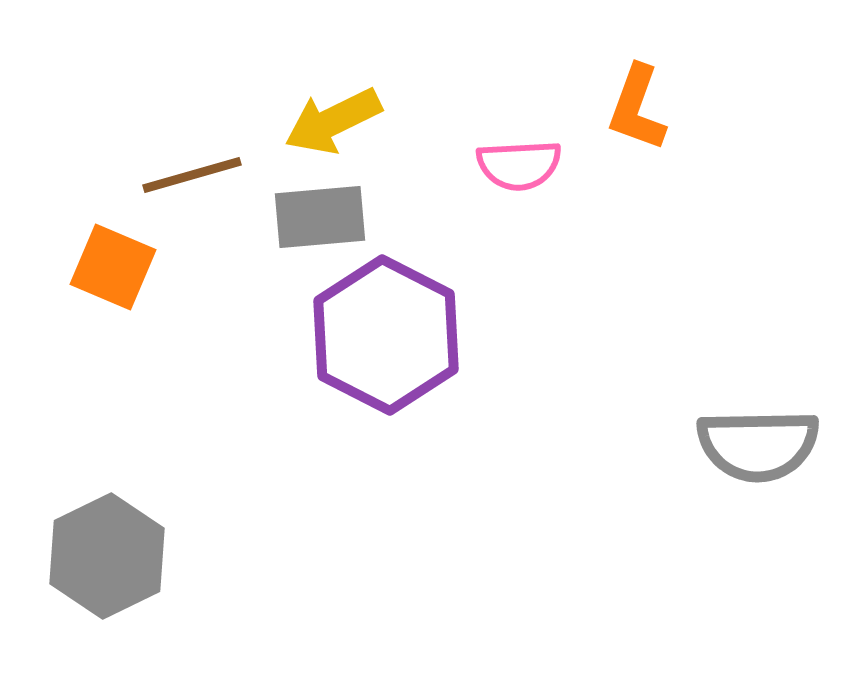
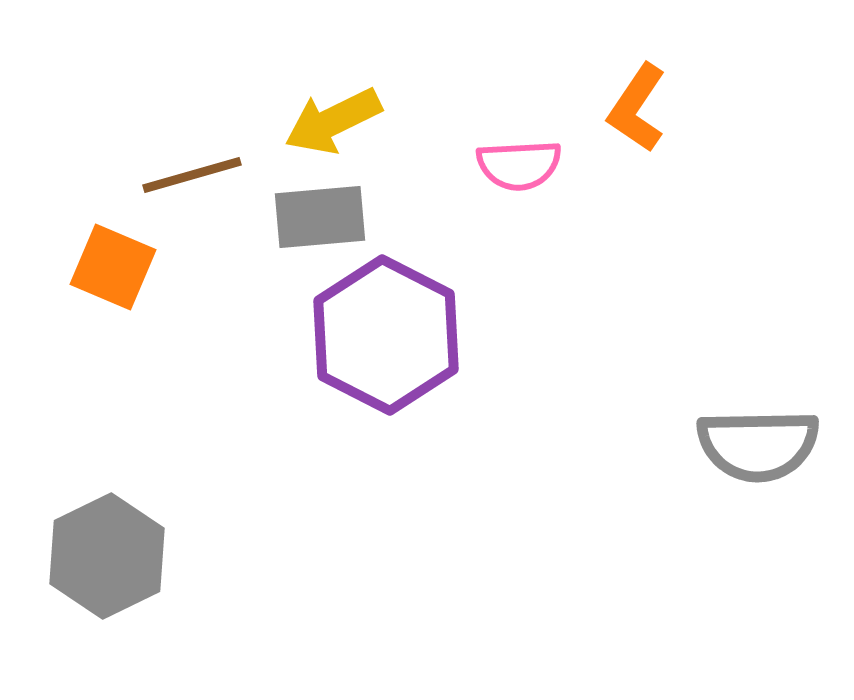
orange L-shape: rotated 14 degrees clockwise
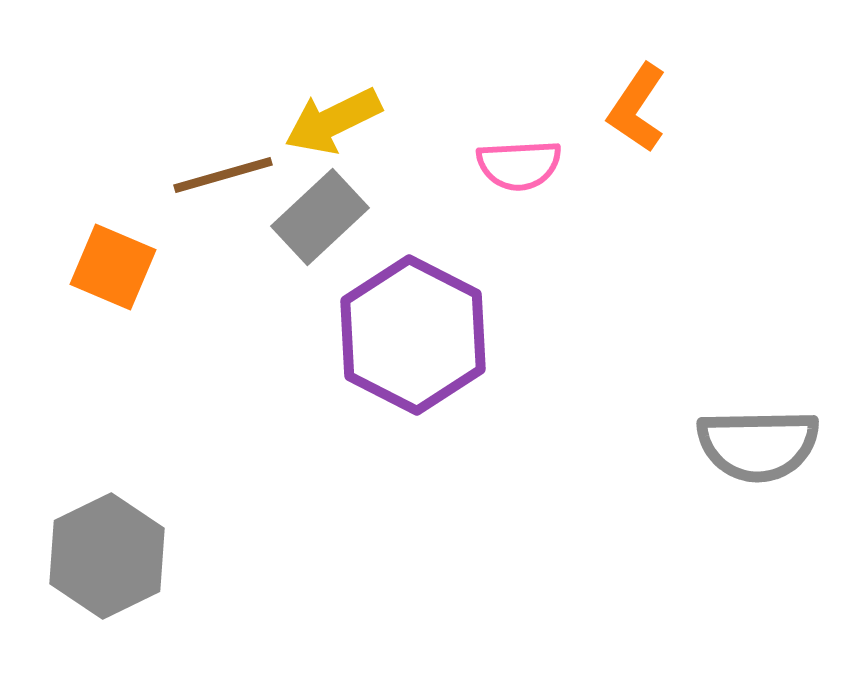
brown line: moved 31 px right
gray rectangle: rotated 38 degrees counterclockwise
purple hexagon: moved 27 px right
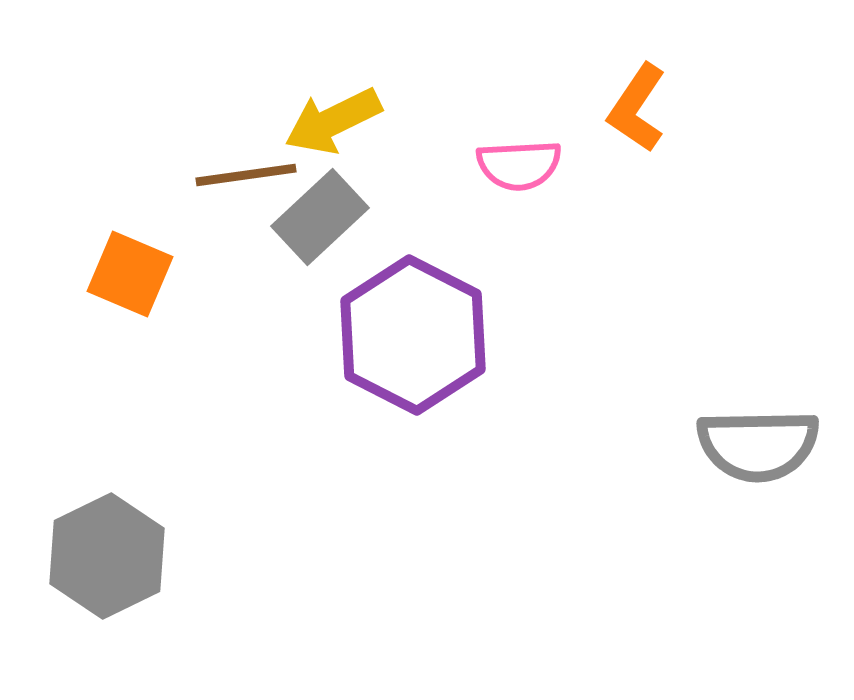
brown line: moved 23 px right; rotated 8 degrees clockwise
orange square: moved 17 px right, 7 px down
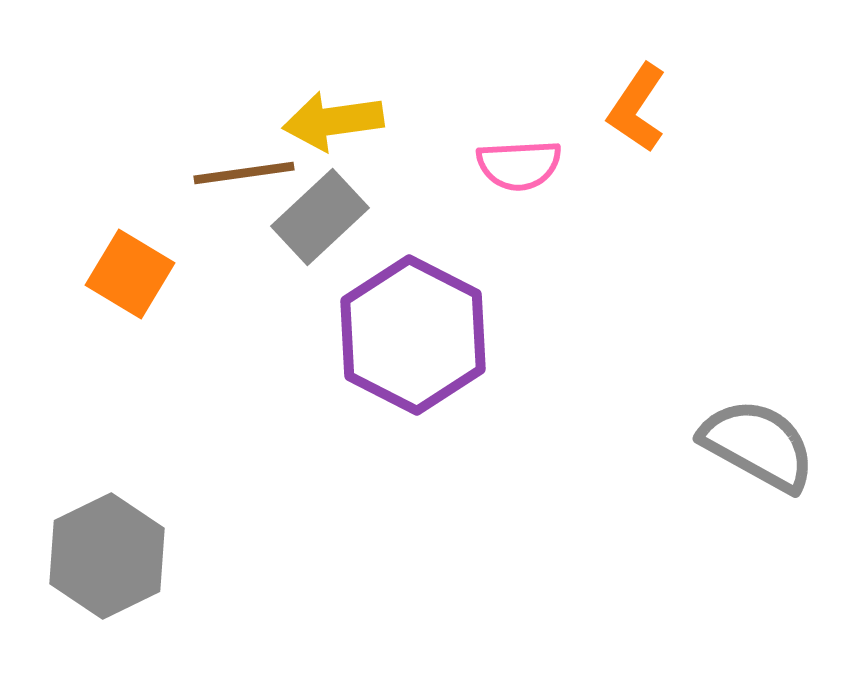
yellow arrow: rotated 18 degrees clockwise
brown line: moved 2 px left, 2 px up
orange square: rotated 8 degrees clockwise
gray semicircle: rotated 150 degrees counterclockwise
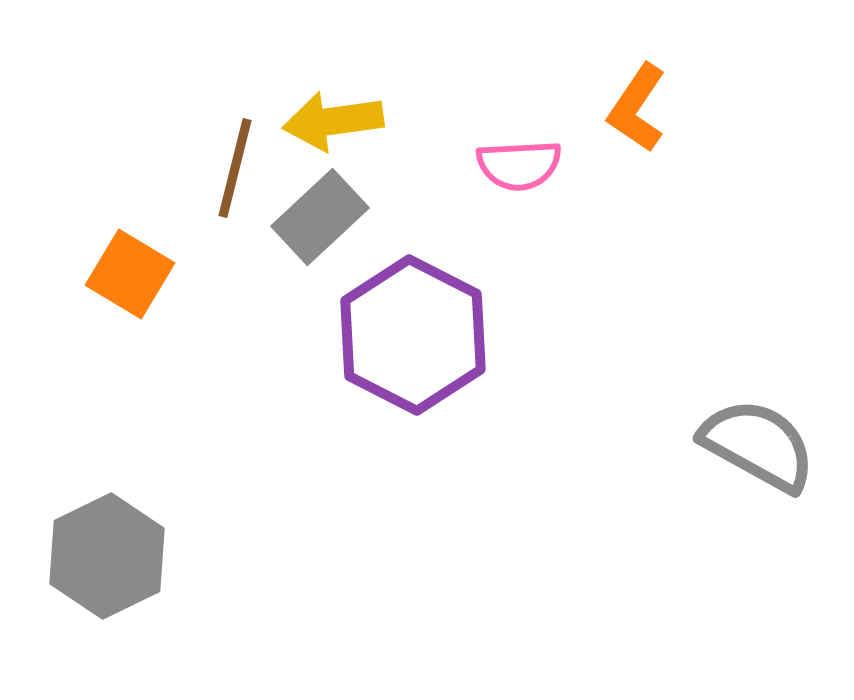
brown line: moved 9 px left, 5 px up; rotated 68 degrees counterclockwise
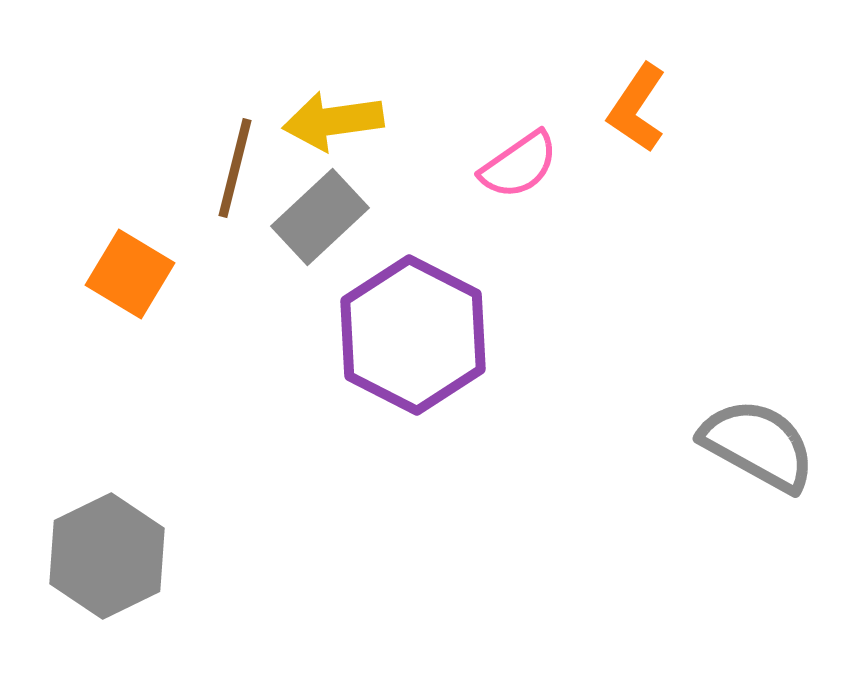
pink semicircle: rotated 32 degrees counterclockwise
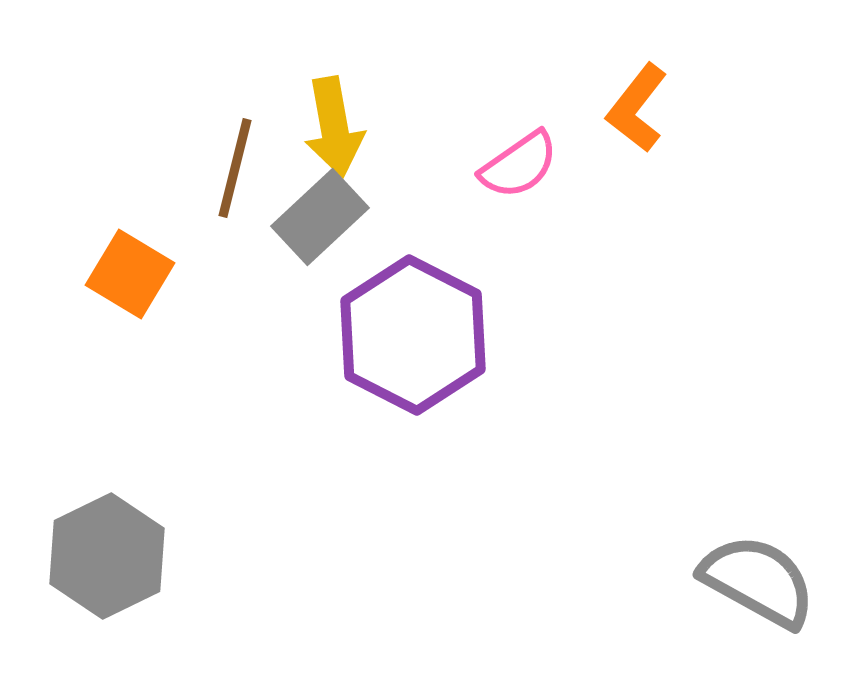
orange L-shape: rotated 4 degrees clockwise
yellow arrow: moved 1 px right, 6 px down; rotated 92 degrees counterclockwise
gray semicircle: moved 136 px down
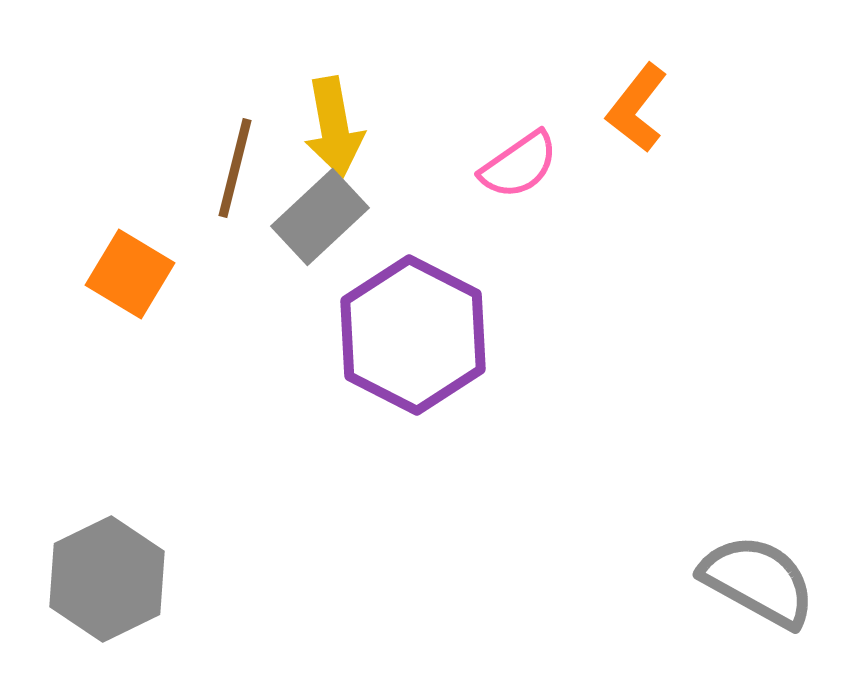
gray hexagon: moved 23 px down
